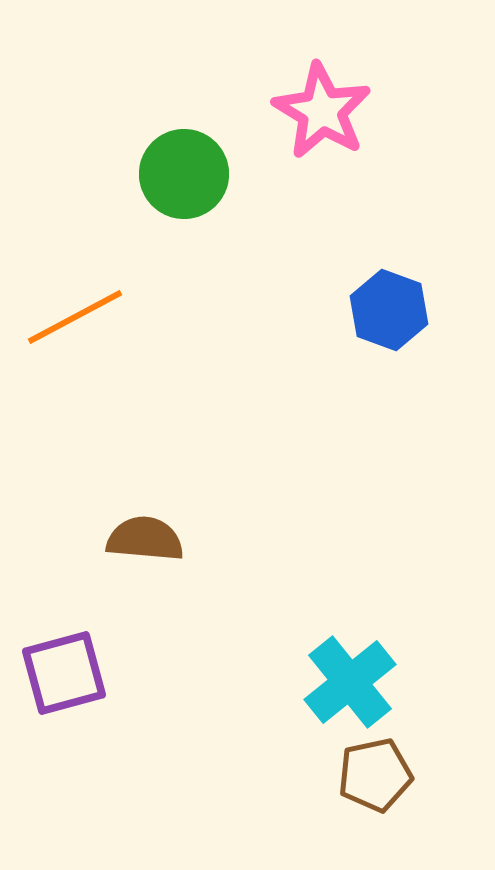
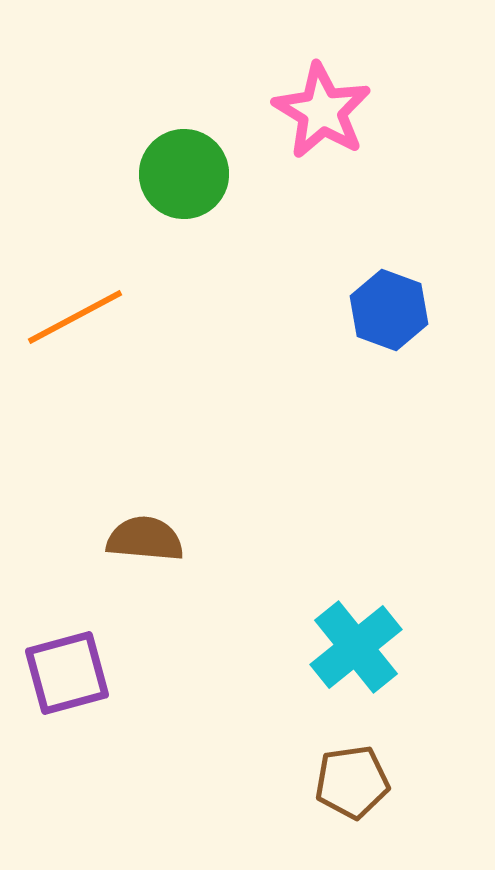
purple square: moved 3 px right
cyan cross: moved 6 px right, 35 px up
brown pentagon: moved 23 px left, 7 px down; rotated 4 degrees clockwise
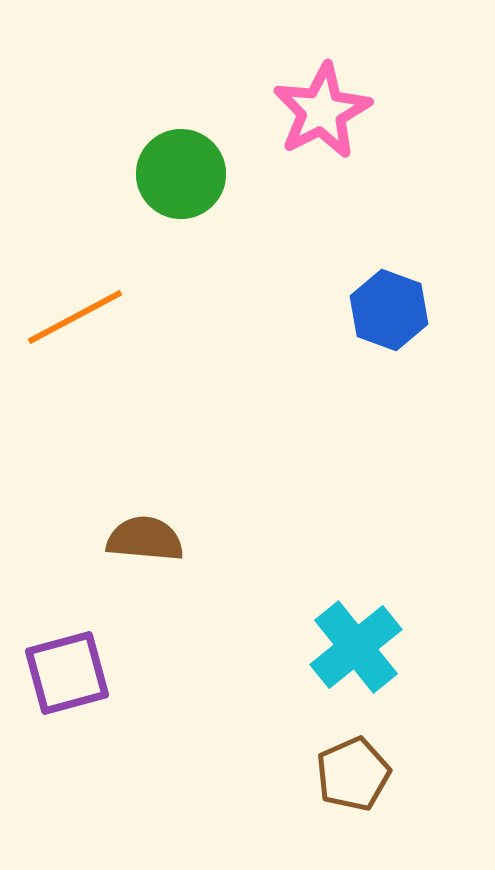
pink star: rotated 14 degrees clockwise
green circle: moved 3 px left
brown pentagon: moved 1 px right, 8 px up; rotated 16 degrees counterclockwise
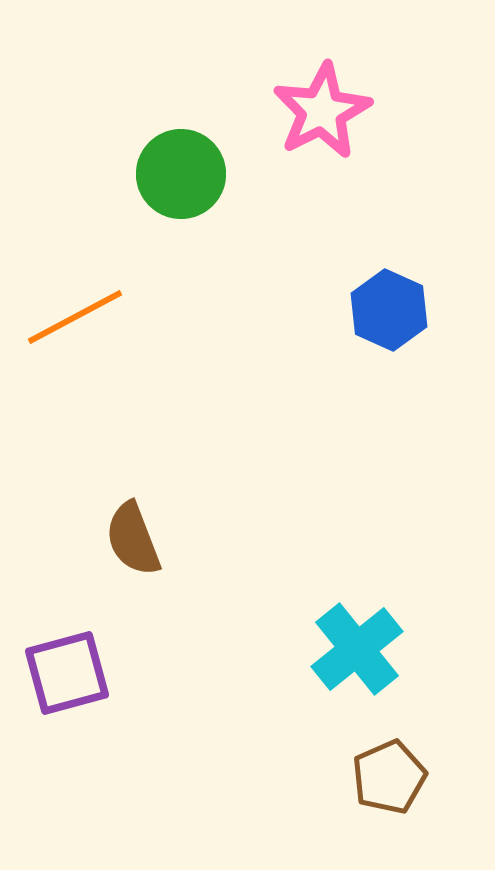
blue hexagon: rotated 4 degrees clockwise
brown semicircle: moved 12 px left; rotated 116 degrees counterclockwise
cyan cross: moved 1 px right, 2 px down
brown pentagon: moved 36 px right, 3 px down
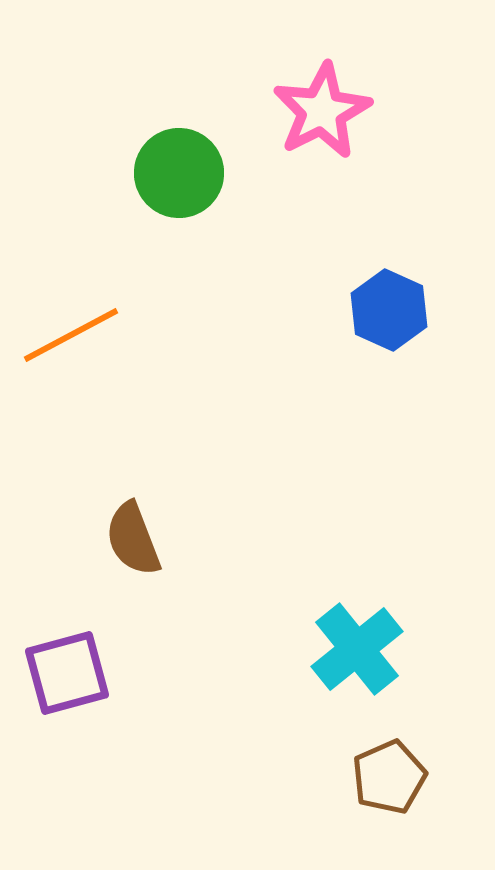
green circle: moved 2 px left, 1 px up
orange line: moved 4 px left, 18 px down
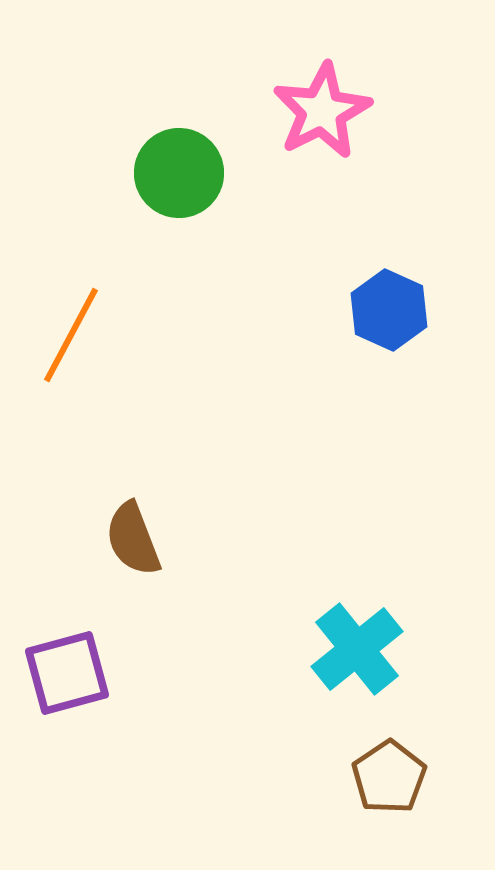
orange line: rotated 34 degrees counterclockwise
brown pentagon: rotated 10 degrees counterclockwise
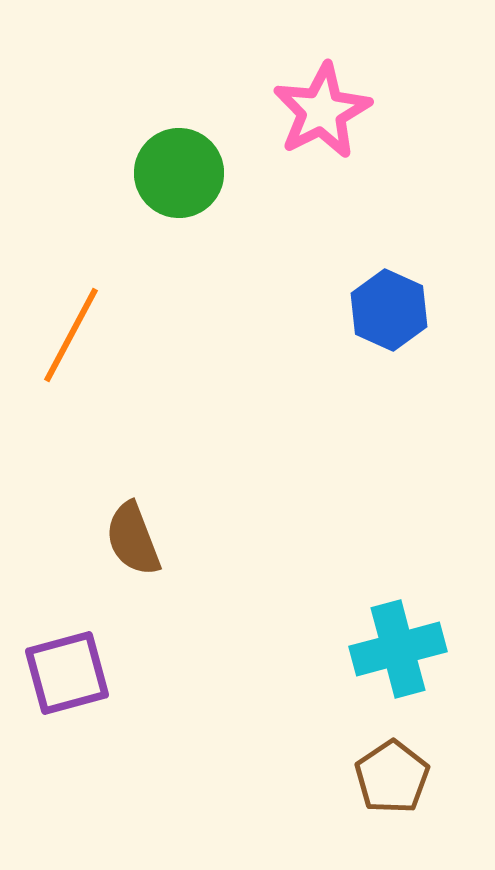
cyan cross: moved 41 px right; rotated 24 degrees clockwise
brown pentagon: moved 3 px right
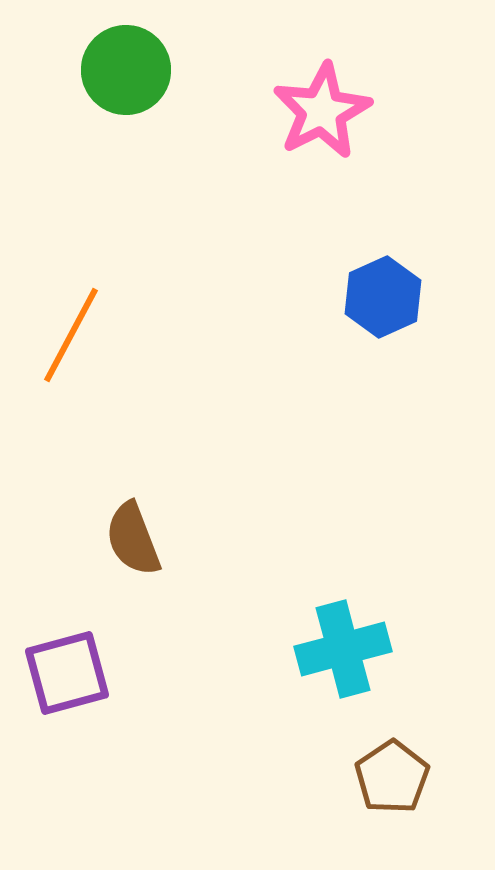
green circle: moved 53 px left, 103 px up
blue hexagon: moved 6 px left, 13 px up; rotated 12 degrees clockwise
cyan cross: moved 55 px left
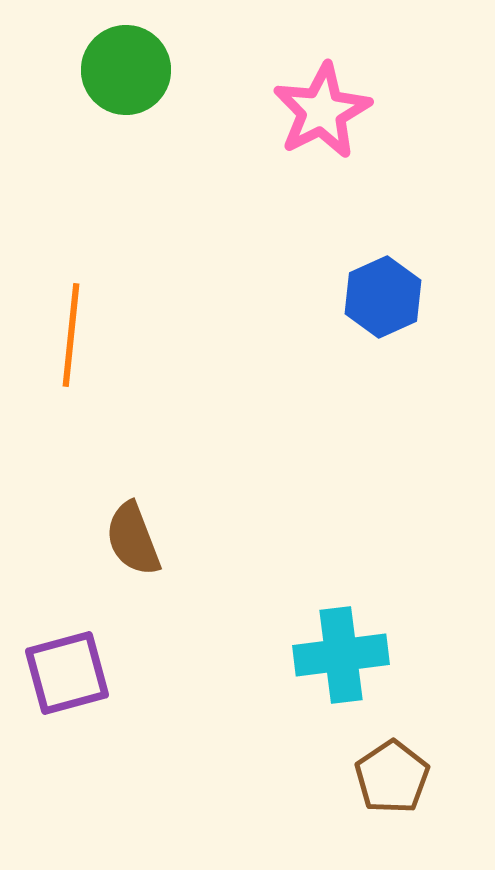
orange line: rotated 22 degrees counterclockwise
cyan cross: moved 2 px left, 6 px down; rotated 8 degrees clockwise
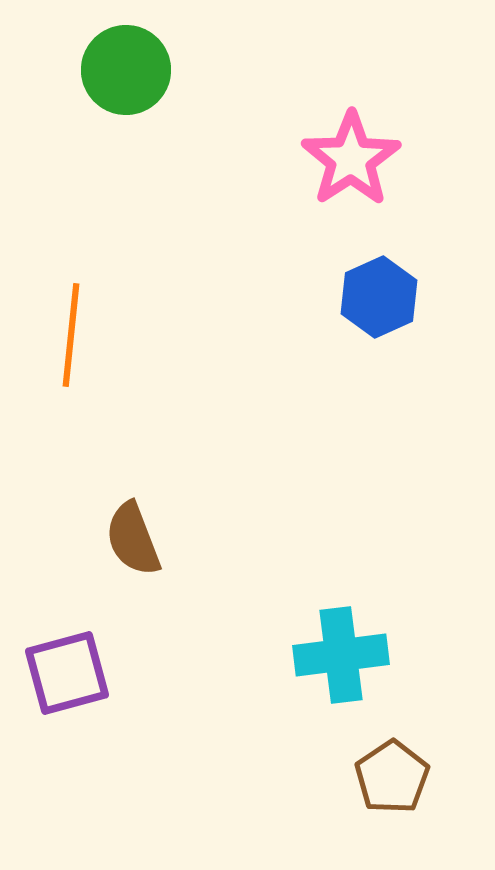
pink star: moved 29 px right, 48 px down; rotated 6 degrees counterclockwise
blue hexagon: moved 4 px left
